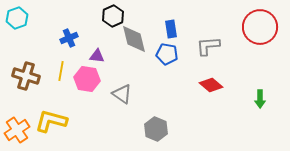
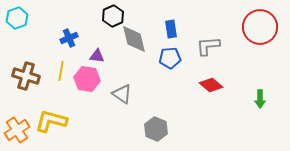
blue pentagon: moved 3 px right, 4 px down; rotated 15 degrees counterclockwise
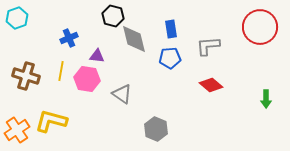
black hexagon: rotated 20 degrees counterclockwise
green arrow: moved 6 px right
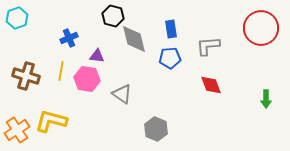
red circle: moved 1 px right, 1 px down
red diamond: rotated 30 degrees clockwise
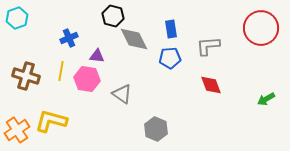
gray diamond: rotated 12 degrees counterclockwise
green arrow: rotated 60 degrees clockwise
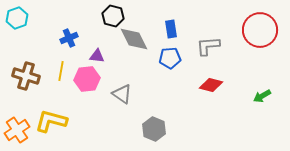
red circle: moved 1 px left, 2 px down
pink hexagon: rotated 15 degrees counterclockwise
red diamond: rotated 55 degrees counterclockwise
green arrow: moved 4 px left, 3 px up
gray hexagon: moved 2 px left
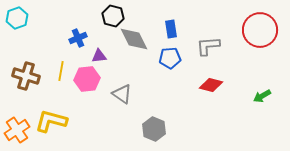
blue cross: moved 9 px right
purple triangle: moved 2 px right; rotated 14 degrees counterclockwise
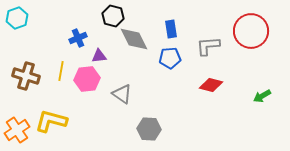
red circle: moved 9 px left, 1 px down
gray hexagon: moved 5 px left; rotated 20 degrees counterclockwise
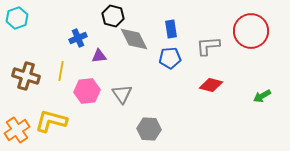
pink hexagon: moved 12 px down
gray triangle: rotated 20 degrees clockwise
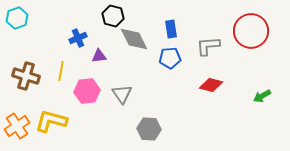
orange cross: moved 4 px up
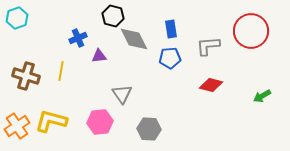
pink hexagon: moved 13 px right, 31 px down
